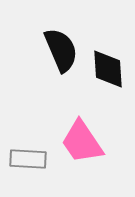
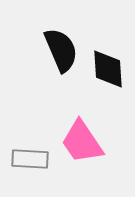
gray rectangle: moved 2 px right
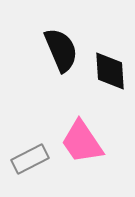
black diamond: moved 2 px right, 2 px down
gray rectangle: rotated 30 degrees counterclockwise
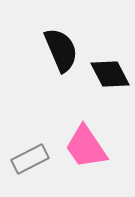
black diamond: moved 3 px down; rotated 24 degrees counterclockwise
pink trapezoid: moved 4 px right, 5 px down
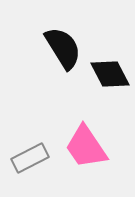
black semicircle: moved 2 px right, 2 px up; rotated 9 degrees counterclockwise
gray rectangle: moved 1 px up
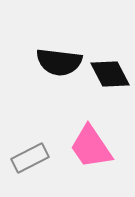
black semicircle: moved 4 px left, 14 px down; rotated 129 degrees clockwise
pink trapezoid: moved 5 px right
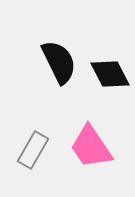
black semicircle: rotated 123 degrees counterclockwise
gray rectangle: moved 3 px right, 8 px up; rotated 33 degrees counterclockwise
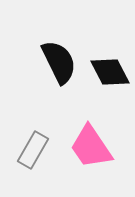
black diamond: moved 2 px up
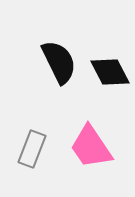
gray rectangle: moved 1 px left, 1 px up; rotated 9 degrees counterclockwise
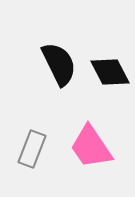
black semicircle: moved 2 px down
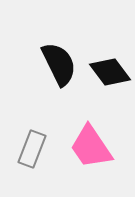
black diamond: rotated 9 degrees counterclockwise
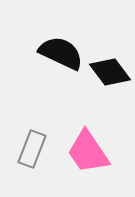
black semicircle: moved 2 px right, 11 px up; rotated 39 degrees counterclockwise
pink trapezoid: moved 3 px left, 5 px down
